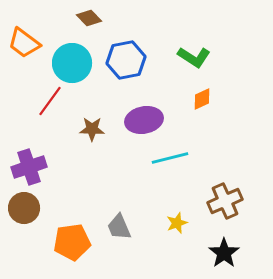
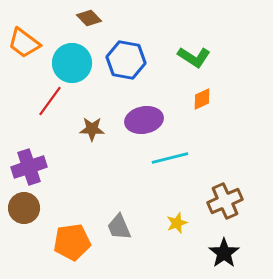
blue hexagon: rotated 21 degrees clockwise
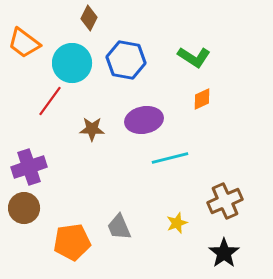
brown diamond: rotated 70 degrees clockwise
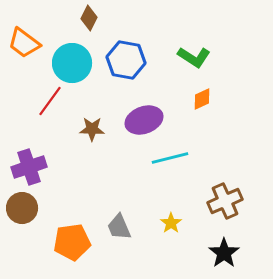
purple ellipse: rotated 9 degrees counterclockwise
brown circle: moved 2 px left
yellow star: moved 6 px left; rotated 15 degrees counterclockwise
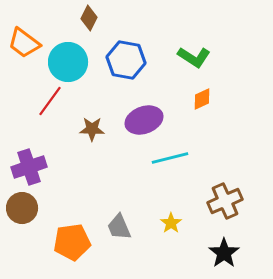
cyan circle: moved 4 px left, 1 px up
